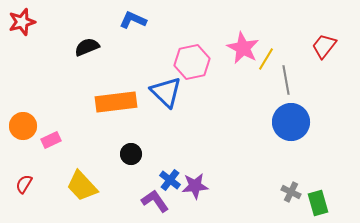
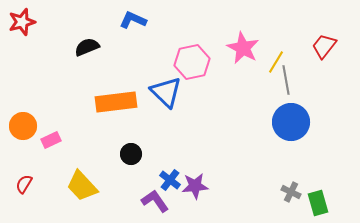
yellow line: moved 10 px right, 3 px down
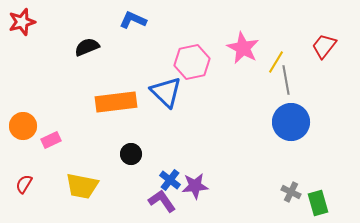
yellow trapezoid: rotated 36 degrees counterclockwise
purple L-shape: moved 7 px right
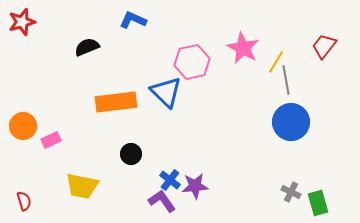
red semicircle: moved 17 px down; rotated 132 degrees clockwise
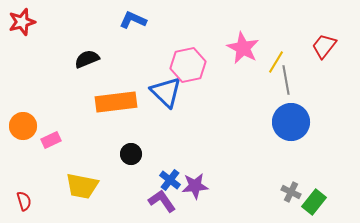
black semicircle: moved 12 px down
pink hexagon: moved 4 px left, 3 px down
green rectangle: moved 4 px left, 1 px up; rotated 55 degrees clockwise
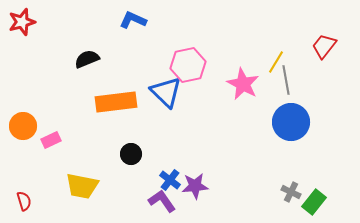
pink star: moved 36 px down
